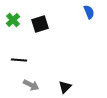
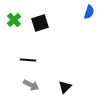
blue semicircle: rotated 40 degrees clockwise
green cross: moved 1 px right
black square: moved 1 px up
black line: moved 9 px right
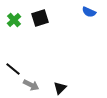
blue semicircle: rotated 96 degrees clockwise
black square: moved 5 px up
black line: moved 15 px left, 9 px down; rotated 35 degrees clockwise
black triangle: moved 5 px left, 1 px down
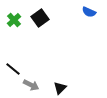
black square: rotated 18 degrees counterclockwise
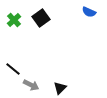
black square: moved 1 px right
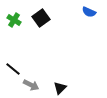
green cross: rotated 16 degrees counterclockwise
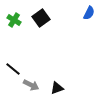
blue semicircle: moved 1 px down; rotated 88 degrees counterclockwise
black triangle: moved 3 px left; rotated 24 degrees clockwise
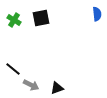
blue semicircle: moved 8 px right, 1 px down; rotated 32 degrees counterclockwise
black square: rotated 24 degrees clockwise
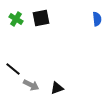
blue semicircle: moved 5 px down
green cross: moved 2 px right, 1 px up
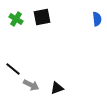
black square: moved 1 px right, 1 px up
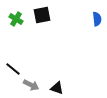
black square: moved 2 px up
black triangle: rotated 40 degrees clockwise
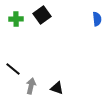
black square: rotated 24 degrees counterclockwise
green cross: rotated 32 degrees counterclockwise
gray arrow: moved 1 px down; rotated 105 degrees counterclockwise
